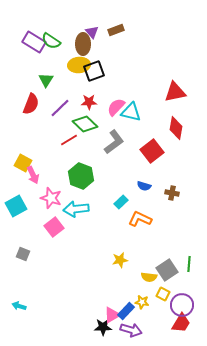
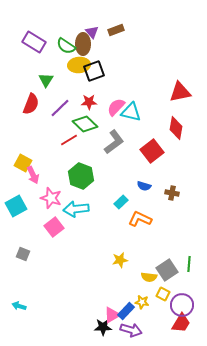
green semicircle at (51, 41): moved 15 px right, 5 px down
red triangle at (175, 92): moved 5 px right
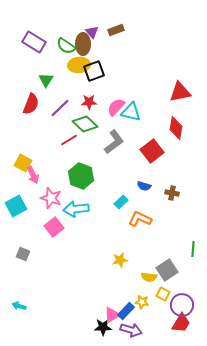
green line at (189, 264): moved 4 px right, 15 px up
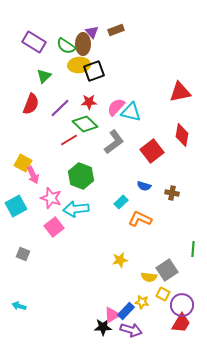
green triangle at (46, 80): moved 2 px left, 4 px up; rotated 14 degrees clockwise
red diamond at (176, 128): moved 6 px right, 7 px down
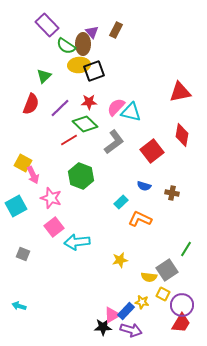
brown rectangle at (116, 30): rotated 42 degrees counterclockwise
purple rectangle at (34, 42): moved 13 px right, 17 px up; rotated 15 degrees clockwise
cyan arrow at (76, 209): moved 1 px right, 33 px down
green line at (193, 249): moved 7 px left; rotated 28 degrees clockwise
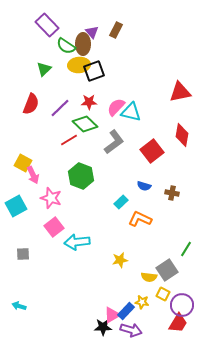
green triangle at (44, 76): moved 7 px up
gray square at (23, 254): rotated 24 degrees counterclockwise
red trapezoid at (181, 323): moved 3 px left
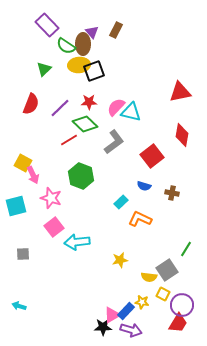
red square at (152, 151): moved 5 px down
cyan square at (16, 206): rotated 15 degrees clockwise
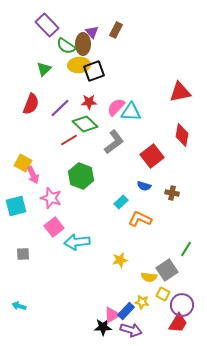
cyan triangle at (131, 112): rotated 10 degrees counterclockwise
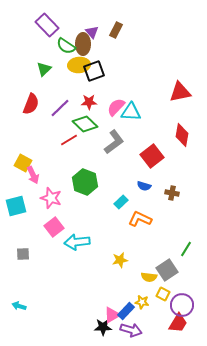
green hexagon at (81, 176): moved 4 px right, 6 px down
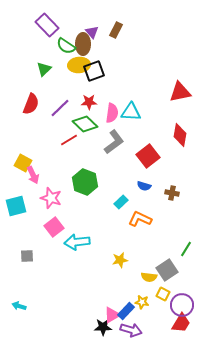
pink semicircle at (116, 107): moved 4 px left, 6 px down; rotated 144 degrees clockwise
red diamond at (182, 135): moved 2 px left
red square at (152, 156): moved 4 px left
gray square at (23, 254): moved 4 px right, 2 px down
red trapezoid at (178, 323): moved 3 px right
